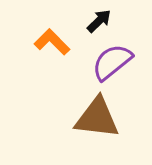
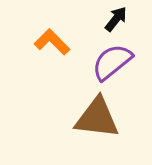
black arrow: moved 17 px right, 2 px up; rotated 8 degrees counterclockwise
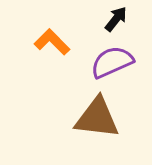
purple semicircle: rotated 15 degrees clockwise
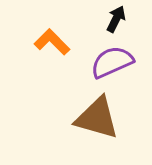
black arrow: rotated 12 degrees counterclockwise
brown triangle: rotated 9 degrees clockwise
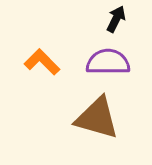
orange L-shape: moved 10 px left, 20 px down
purple semicircle: moved 4 px left; rotated 24 degrees clockwise
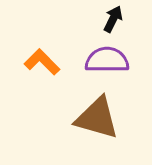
black arrow: moved 3 px left
purple semicircle: moved 1 px left, 2 px up
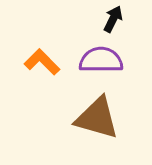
purple semicircle: moved 6 px left
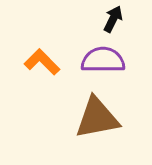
purple semicircle: moved 2 px right
brown triangle: rotated 27 degrees counterclockwise
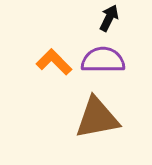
black arrow: moved 4 px left, 1 px up
orange L-shape: moved 12 px right
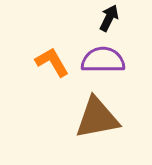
orange L-shape: moved 2 px left; rotated 15 degrees clockwise
